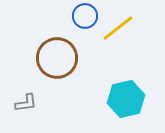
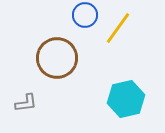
blue circle: moved 1 px up
yellow line: rotated 16 degrees counterclockwise
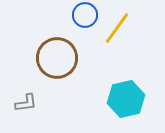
yellow line: moved 1 px left
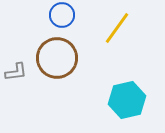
blue circle: moved 23 px left
cyan hexagon: moved 1 px right, 1 px down
gray L-shape: moved 10 px left, 31 px up
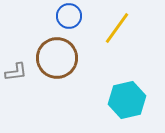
blue circle: moved 7 px right, 1 px down
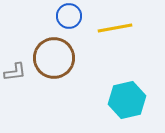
yellow line: moved 2 px left; rotated 44 degrees clockwise
brown circle: moved 3 px left
gray L-shape: moved 1 px left
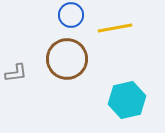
blue circle: moved 2 px right, 1 px up
brown circle: moved 13 px right, 1 px down
gray L-shape: moved 1 px right, 1 px down
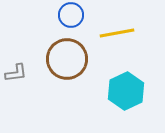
yellow line: moved 2 px right, 5 px down
cyan hexagon: moved 1 px left, 9 px up; rotated 12 degrees counterclockwise
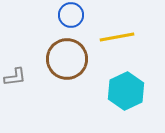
yellow line: moved 4 px down
gray L-shape: moved 1 px left, 4 px down
